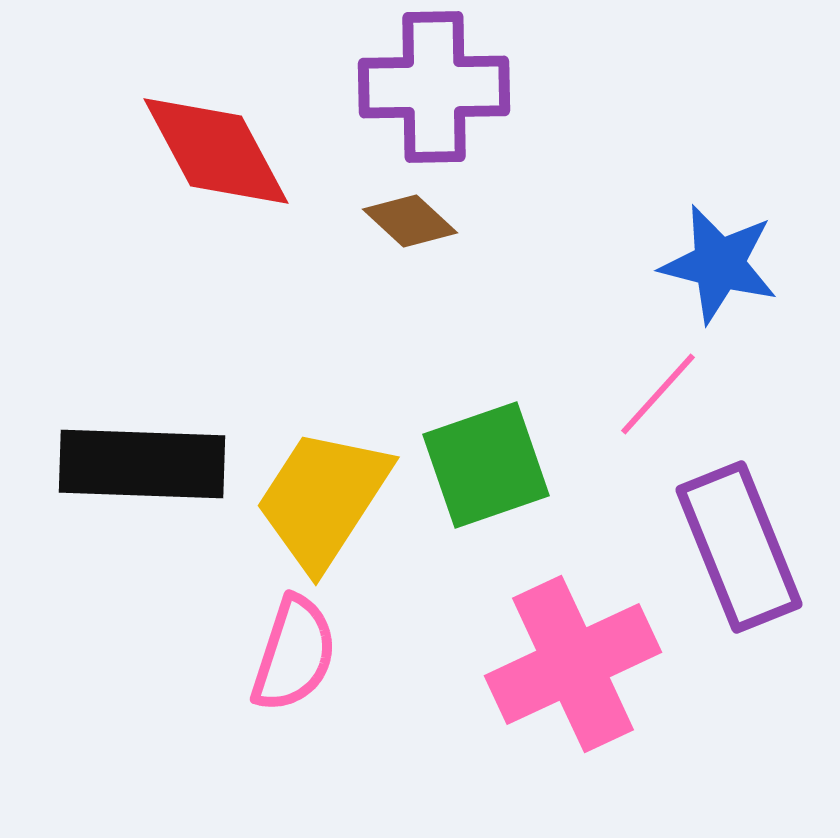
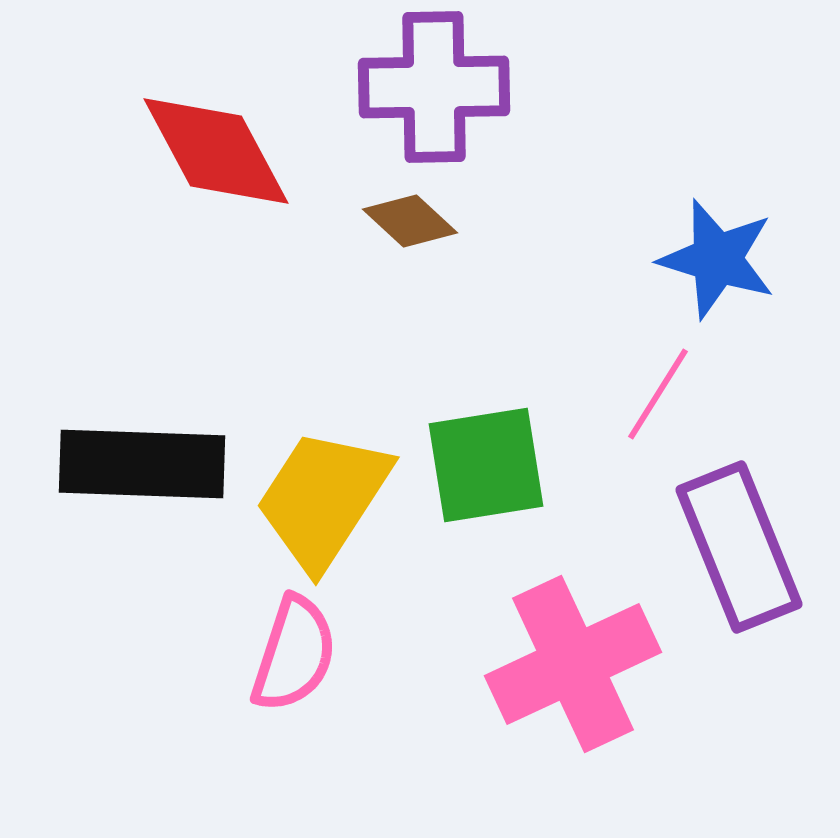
blue star: moved 2 px left, 5 px up; rotated 3 degrees clockwise
pink line: rotated 10 degrees counterclockwise
green square: rotated 10 degrees clockwise
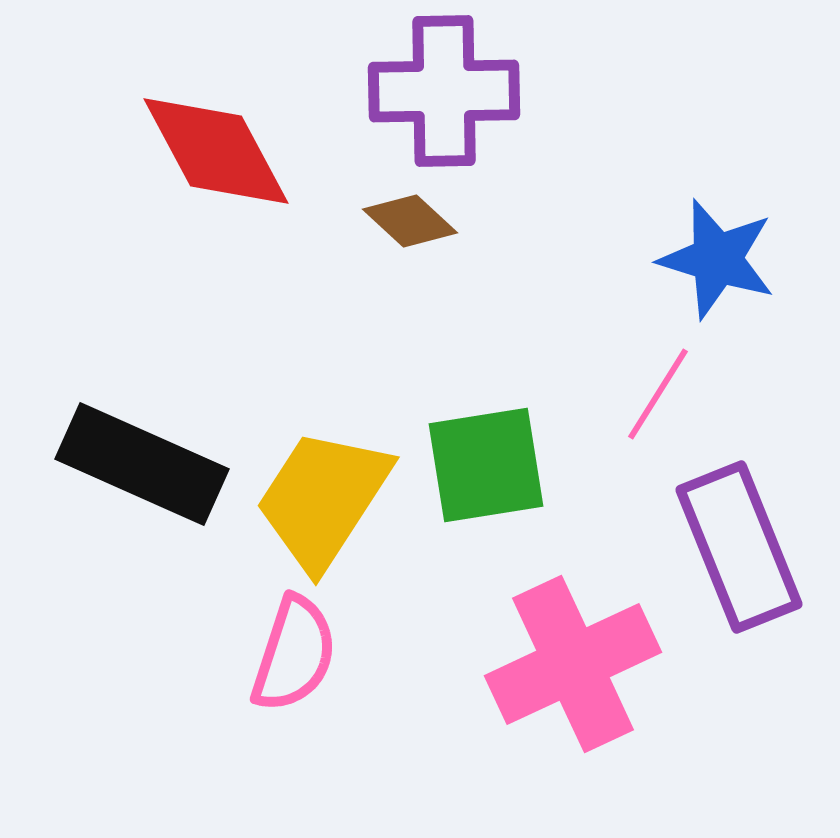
purple cross: moved 10 px right, 4 px down
black rectangle: rotated 22 degrees clockwise
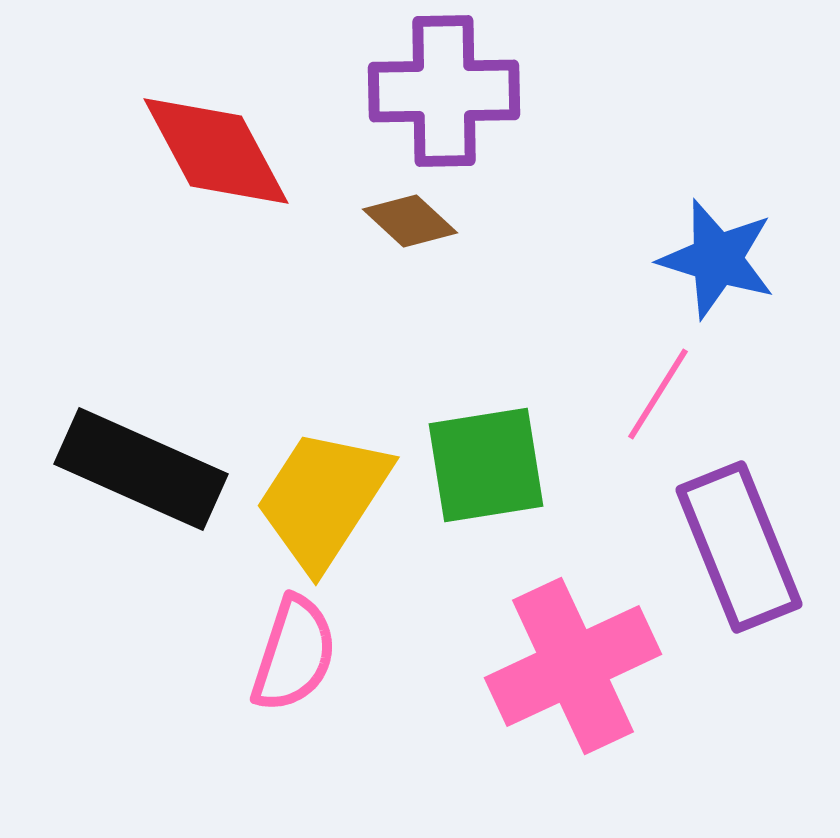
black rectangle: moved 1 px left, 5 px down
pink cross: moved 2 px down
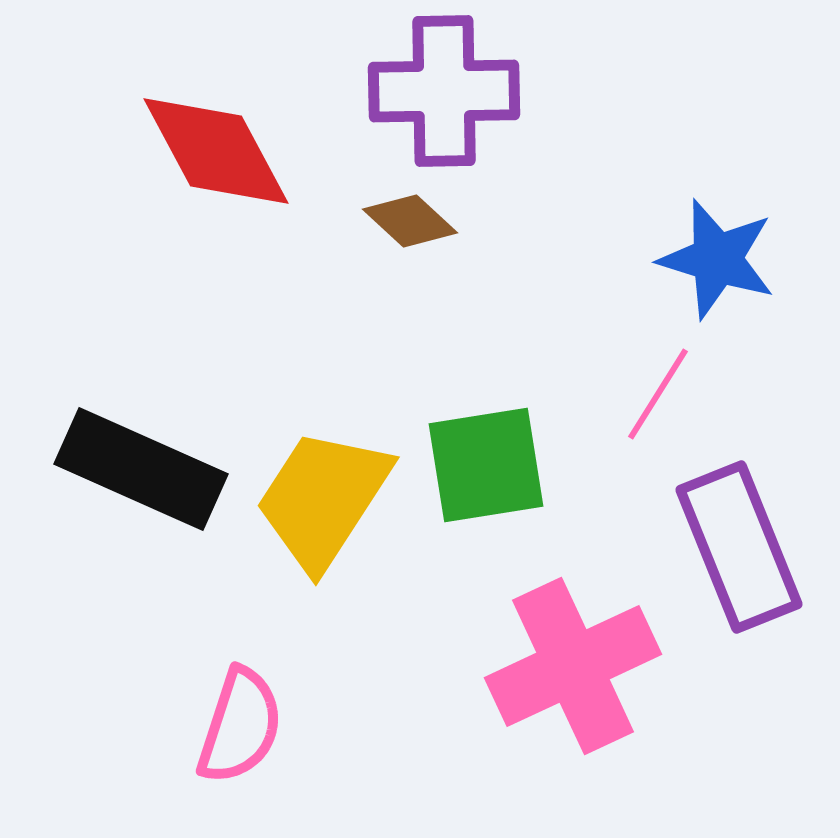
pink semicircle: moved 54 px left, 72 px down
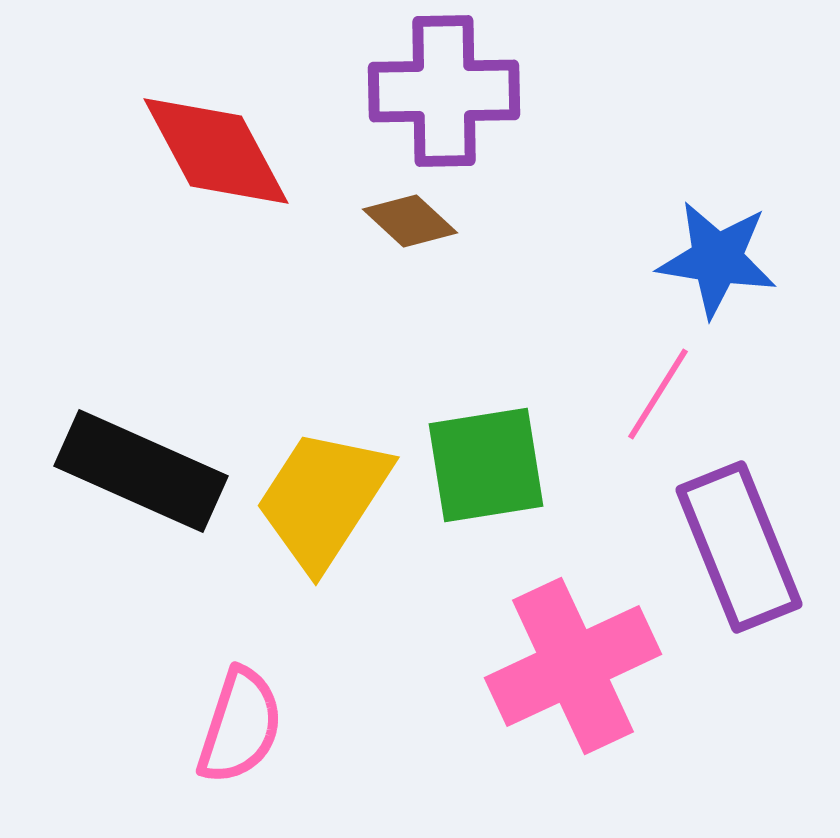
blue star: rotated 8 degrees counterclockwise
black rectangle: moved 2 px down
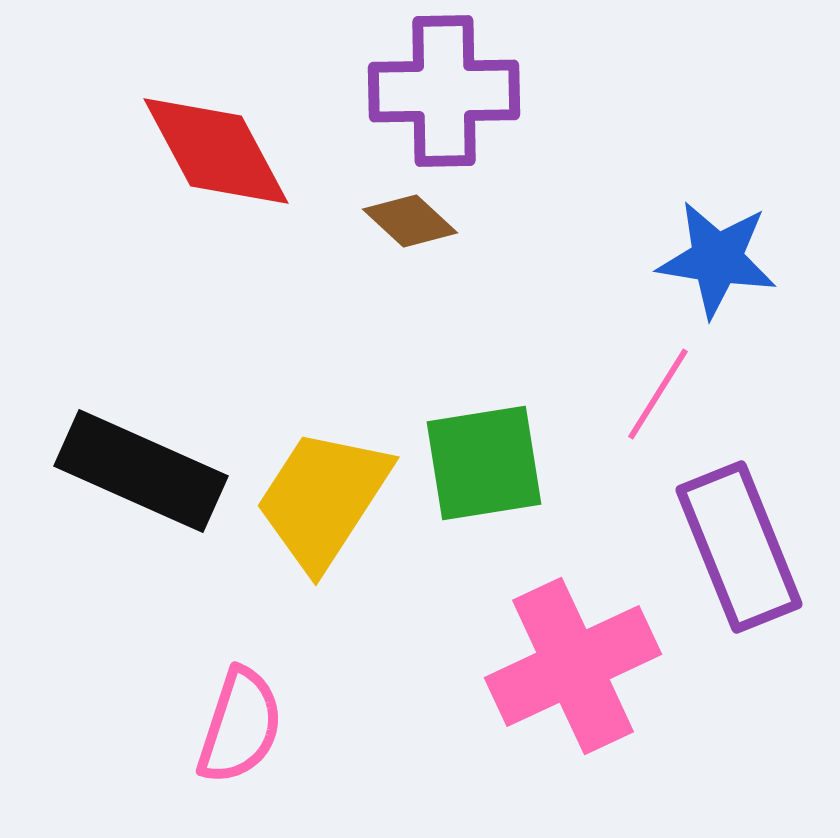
green square: moved 2 px left, 2 px up
